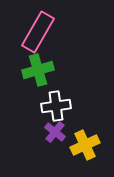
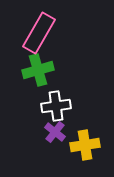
pink rectangle: moved 1 px right, 1 px down
yellow cross: rotated 16 degrees clockwise
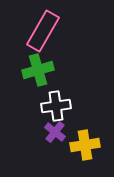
pink rectangle: moved 4 px right, 2 px up
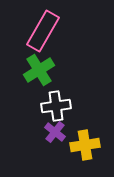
green cross: moved 1 px right; rotated 16 degrees counterclockwise
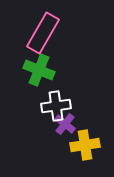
pink rectangle: moved 2 px down
green cross: rotated 36 degrees counterclockwise
purple cross: moved 10 px right, 8 px up
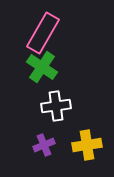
green cross: moved 3 px right, 3 px up; rotated 12 degrees clockwise
purple cross: moved 21 px left, 21 px down; rotated 30 degrees clockwise
yellow cross: moved 2 px right
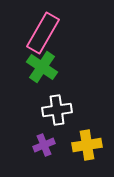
white cross: moved 1 px right, 4 px down
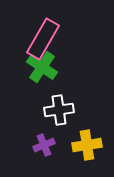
pink rectangle: moved 6 px down
white cross: moved 2 px right
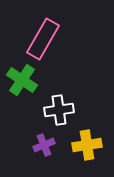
green cross: moved 20 px left, 13 px down
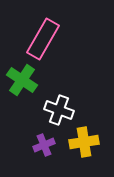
white cross: rotated 28 degrees clockwise
yellow cross: moved 3 px left, 3 px up
